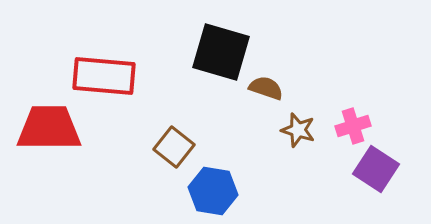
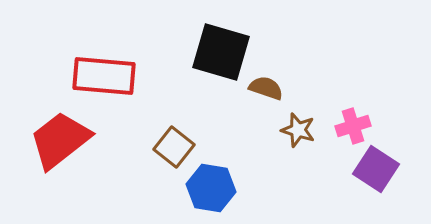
red trapezoid: moved 11 px right, 12 px down; rotated 38 degrees counterclockwise
blue hexagon: moved 2 px left, 3 px up
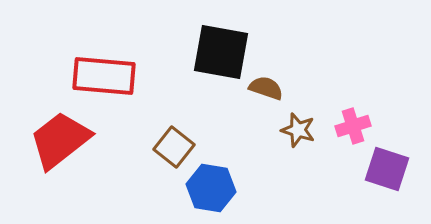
black square: rotated 6 degrees counterclockwise
purple square: moved 11 px right; rotated 15 degrees counterclockwise
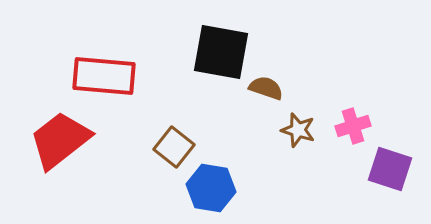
purple square: moved 3 px right
